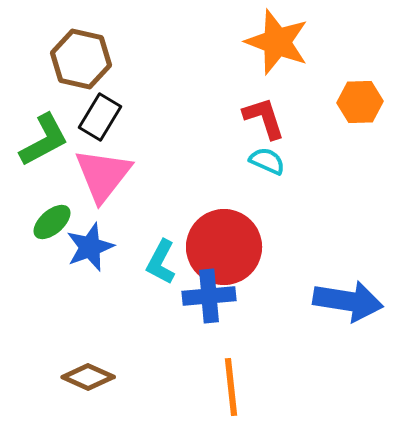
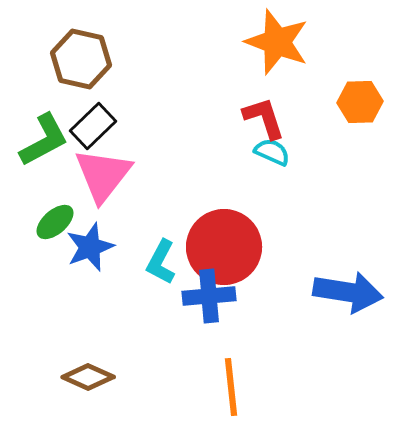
black rectangle: moved 7 px left, 9 px down; rotated 15 degrees clockwise
cyan semicircle: moved 5 px right, 9 px up
green ellipse: moved 3 px right
blue arrow: moved 9 px up
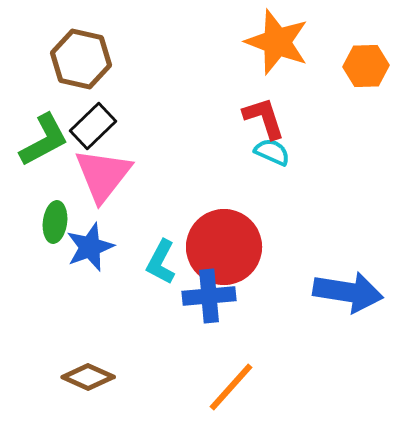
orange hexagon: moved 6 px right, 36 px up
green ellipse: rotated 42 degrees counterclockwise
orange line: rotated 48 degrees clockwise
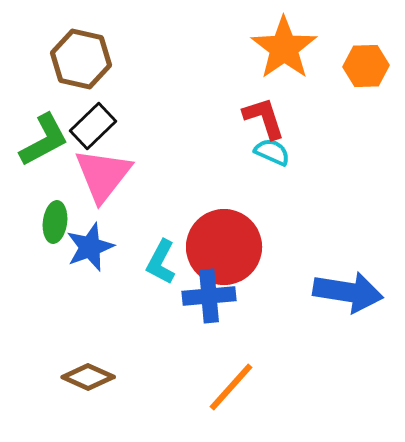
orange star: moved 7 px right, 6 px down; rotated 16 degrees clockwise
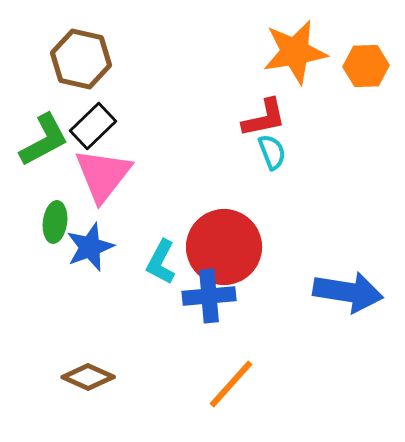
orange star: moved 11 px right, 4 px down; rotated 26 degrees clockwise
red L-shape: rotated 96 degrees clockwise
cyan semicircle: rotated 45 degrees clockwise
orange line: moved 3 px up
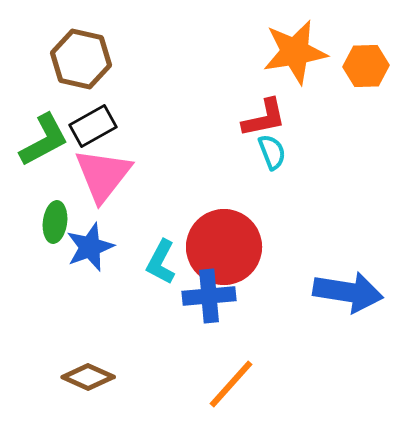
black rectangle: rotated 15 degrees clockwise
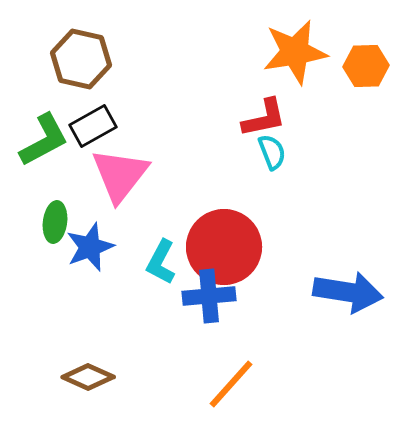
pink triangle: moved 17 px right
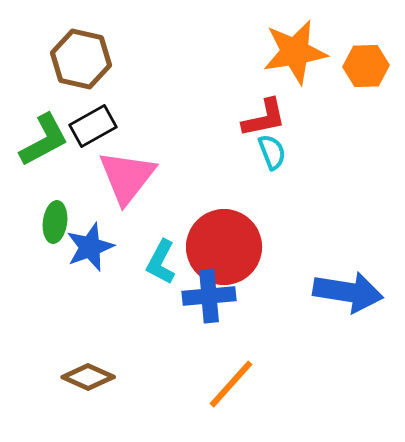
pink triangle: moved 7 px right, 2 px down
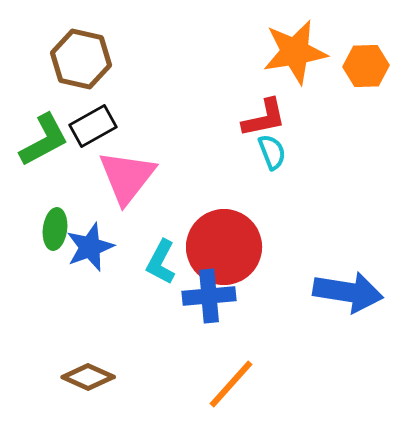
green ellipse: moved 7 px down
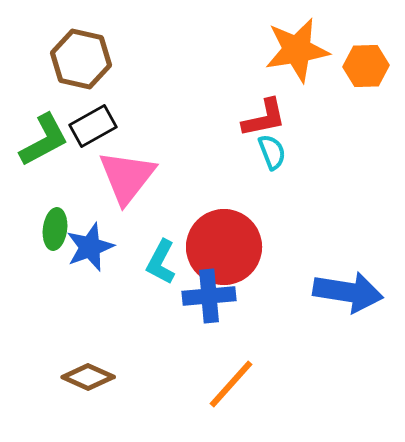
orange star: moved 2 px right, 2 px up
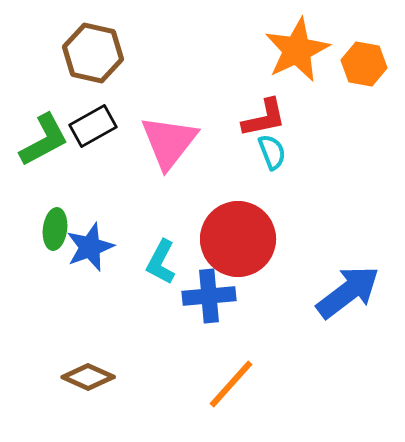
orange star: rotated 16 degrees counterclockwise
brown hexagon: moved 12 px right, 6 px up
orange hexagon: moved 2 px left, 2 px up; rotated 12 degrees clockwise
pink triangle: moved 42 px right, 35 px up
red circle: moved 14 px right, 8 px up
blue arrow: rotated 46 degrees counterclockwise
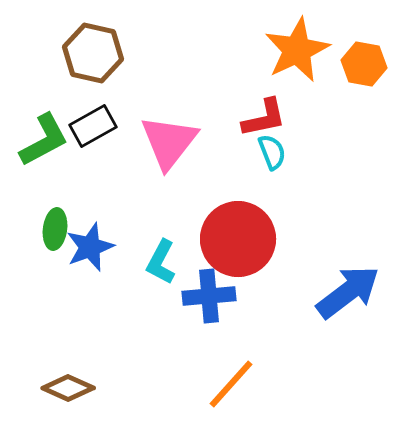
brown diamond: moved 20 px left, 11 px down
